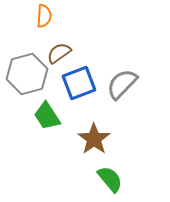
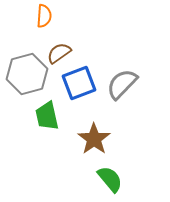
green trapezoid: rotated 20 degrees clockwise
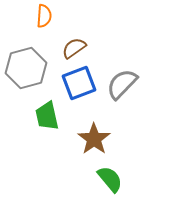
brown semicircle: moved 15 px right, 5 px up
gray hexagon: moved 1 px left, 6 px up
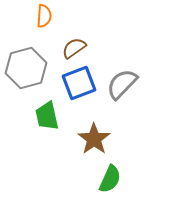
green semicircle: rotated 64 degrees clockwise
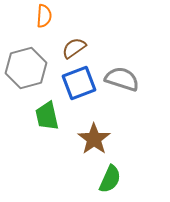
gray semicircle: moved 5 px up; rotated 64 degrees clockwise
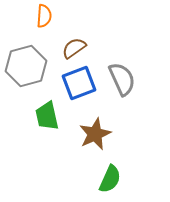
gray hexagon: moved 2 px up
gray semicircle: rotated 48 degrees clockwise
brown star: moved 1 px right, 5 px up; rotated 12 degrees clockwise
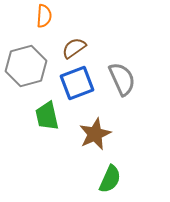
blue square: moved 2 px left
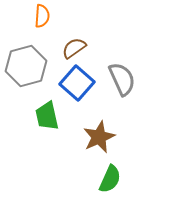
orange semicircle: moved 2 px left
blue square: rotated 28 degrees counterclockwise
brown star: moved 4 px right, 3 px down
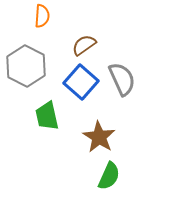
brown semicircle: moved 10 px right, 3 px up
gray hexagon: rotated 18 degrees counterclockwise
blue square: moved 4 px right, 1 px up
brown star: rotated 16 degrees counterclockwise
green semicircle: moved 1 px left, 3 px up
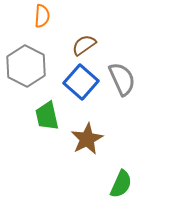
brown star: moved 12 px left, 2 px down; rotated 12 degrees clockwise
green semicircle: moved 12 px right, 8 px down
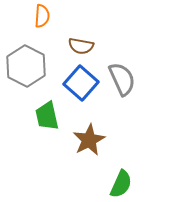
brown semicircle: moved 3 px left, 1 px down; rotated 135 degrees counterclockwise
blue square: moved 1 px down
brown star: moved 2 px right, 1 px down
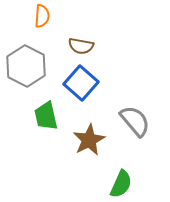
gray semicircle: moved 13 px right, 42 px down; rotated 16 degrees counterclockwise
green trapezoid: moved 1 px left
